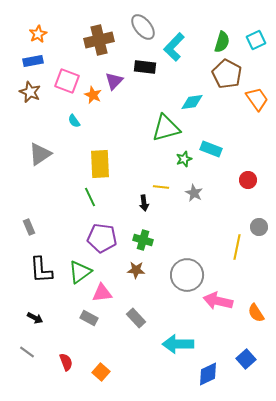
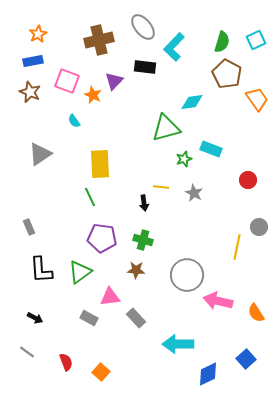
pink triangle at (102, 293): moved 8 px right, 4 px down
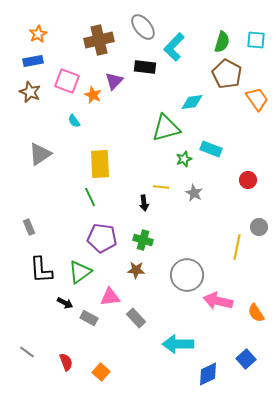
cyan square at (256, 40): rotated 30 degrees clockwise
black arrow at (35, 318): moved 30 px right, 15 px up
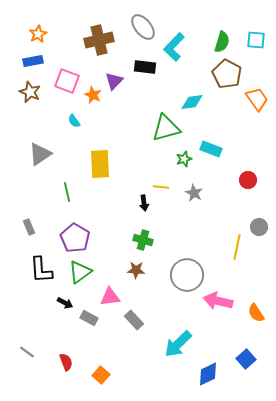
green line at (90, 197): moved 23 px left, 5 px up; rotated 12 degrees clockwise
purple pentagon at (102, 238): moved 27 px left; rotated 24 degrees clockwise
gray rectangle at (136, 318): moved 2 px left, 2 px down
cyan arrow at (178, 344): rotated 44 degrees counterclockwise
orange square at (101, 372): moved 3 px down
